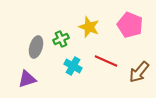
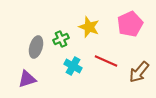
pink pentagon: moved 1 px up; rotated 25 degrees clockwise
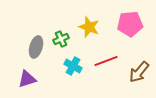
pink pentagon: rotated 20 degrees clockwise
red line: rotated 45 degrees counterclockwise
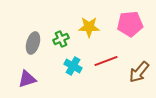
yellow star: rotated 20 degrees counterclockwise
gray ellipse: moved 3 px left, 4 px up
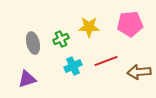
gray ellipse: rotated 30 degrees counterclockwise
cyan cross: rotated 36 degrees clockwise
brown arrow: rotated 45 degrees clockwise
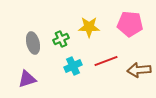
pink pentagon: rotated 10 degrees clockwise
brown arrow: moved 2 px up
